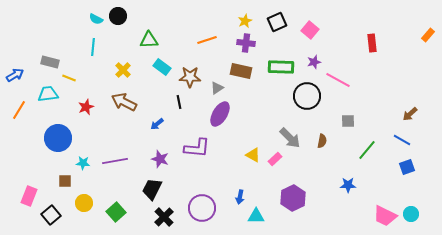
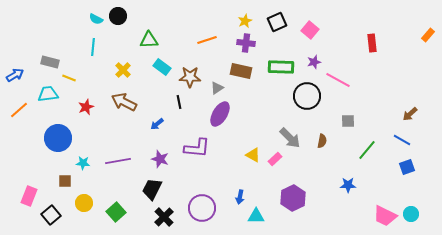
orange line at (19, 110): rotated 18 degrees clockwise
purple line at (115, 161): moved 3 px right
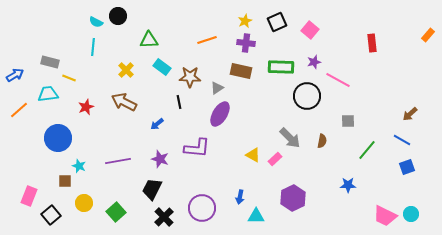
cyan semicircle at (96, 19): moved 3 px down
yellow cross at (123, 70): moved 3 px right
cyan star at (83, 163): moved 4 px left, 3 px down; rotated 16 degrees clockwise
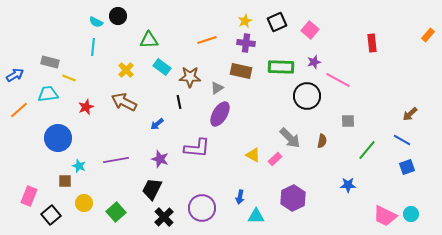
purple line at (118, 161): moved 2 px left, 1 px up
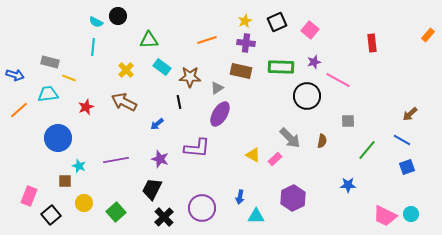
blue arrow at (15, 75): rotated 48 degrees clockwise
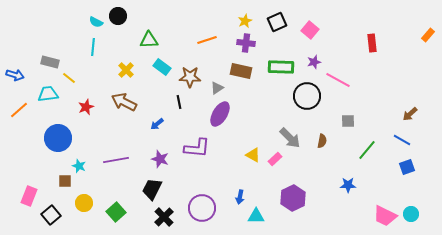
yellow line at (69, 78): rotated 16 degrees clockwise
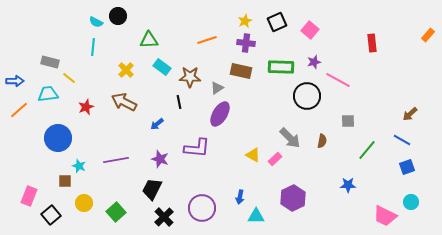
blue arrow at (15, 75): moved 6 px down; rotated 18 degrees counterclockwise
cyan circle at (411, 214): moved 12 px up
